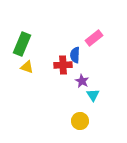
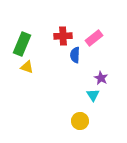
red cross: moved 29 px up
purple star: moved 19 px right, 3 px up
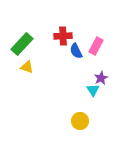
pink rectangle: moved 2 px right, 8 px down; rotated 24 degrees counterclockwise
green rectangle: rotated 20 degrees clockwise
blue semicircle: moved 1 px right, 4 px up; rotated 28 degrees counterclockwise
purple star: rotated 16 degrees clockwise
cyan triangle: moved 5 px up
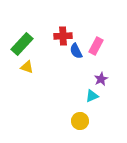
purple star: moved 1 px down
cyan triangle: moved 1 px left, 6 px down; rotated 40 degrees clockwise
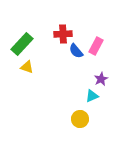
red cross: moved 2 px up
blue semicircle: rotated 14 degrees counterclockwise
yellow circle: moved 2 px up
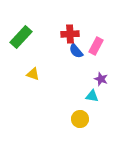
red cross: moved 7 px right
green rectangle: moved 1 px left, 7 px up
yellow triangle: moved 6 px right, 7 px down
purple star: rotated 24 degrees counterclockwise
cyan triangle: rotated 32 degrees clockwise
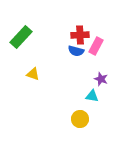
red cross: moved 10 px right, 1 px down
blue semicircle: rotated 35 degrees counterclockwise
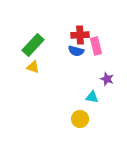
green rectangle: moved 12 px right, 8 px down
pink rectangle: rotated 42 degrees counterclockwise
yellow triangle: moved 7 px up
purple star: moved 6 px right
cyan triangle: moved 1 px down
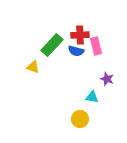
green rectangle: moved 19 px right
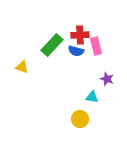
yellow triangle: moved 11 px left
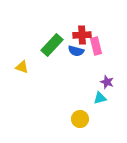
red cross: moved 2 px right
purple star: moved 3 px down
cyan triangle: moved 8 px right, 1 px down; rotated 24 degrees counterclockwise
